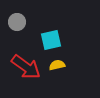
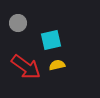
gray circle: moved 1 px right, 1 px down
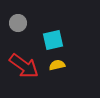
cyan square: moved 2 px right
red arrow: moved 2 px left, 1 px up
